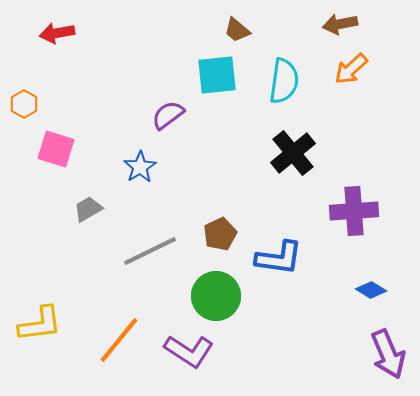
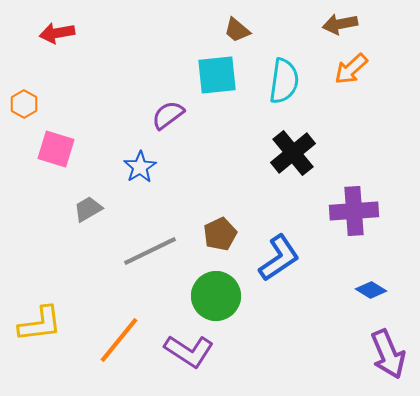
blue L-shape: rotated 42 degrees counterclockwise
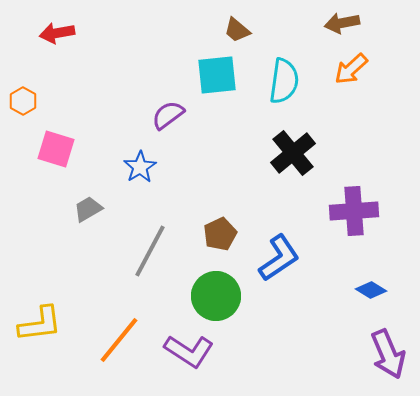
brown arrow: moved 2 px right, 1 px up
orange hexagon: moved 1 px left, 3 px up
gray line: rotated 36 degrees counterclockwise
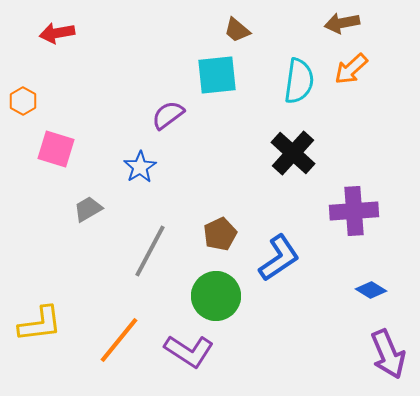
cyan semicircle: moved 15 px right
black cross: rotated 9 degrees counterclockwise
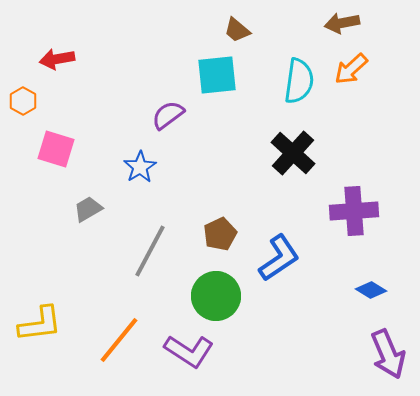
red arrow: moved 26 px down
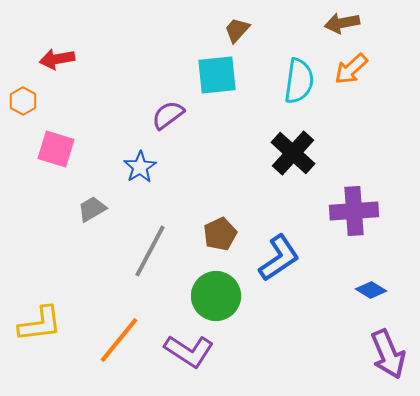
brown trapezoid: rotated 92 degrees clockwise
gray trapezoid: moved 4 px right
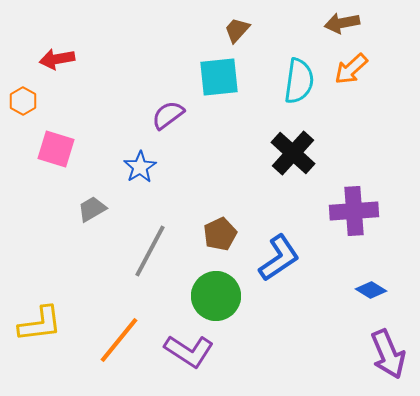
cyan square: moved 2 px right, 2 px down
